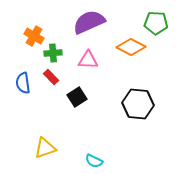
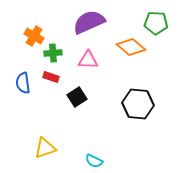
orange diamond: rotated 12 degrees clockwise
red rectangle: rotated 28 degrees counterclockwise
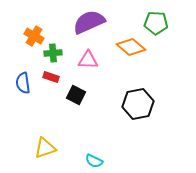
black square: moved 1 px left, 2 px up; rotated 30 degrees counterclockwise
black hexagon: rotated 16 degrees counterclockwise
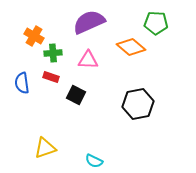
blue semicircle: moved 1 px left
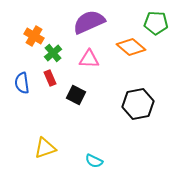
green cross: rotated 36 degrees counterclockwise
pink triangle: moved 1 px right, 1 px up
red rectangle: moved 1 px left, 1 px down; rotated 49 degrees clockwise
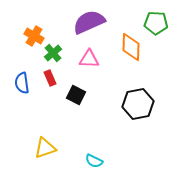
orange diamond: rotated 52 degrees clockwise
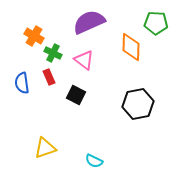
green cross: rotated 24 degrees counterclockwise
pink triangle: moved 5 px left, 1 px down; rotated 35 degrees clockwise
red rectangle: moved 1 px left, 1 px up
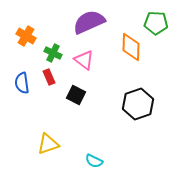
orange cross: moved 8 px left
black hexagon: rotated 8 degrees counterclockwise
yellow triangle: moved 3 px right, 4 px up
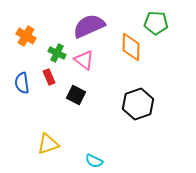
purple semicircle: moved 4 px down
green cross: moved 4 px right
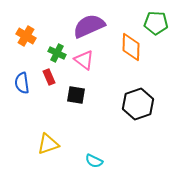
black square: rotated 18 degrees counterclockwise
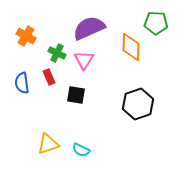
purple semicircle: moved 2 px down
pink triangle: rotated 25 degrees clockwise
cyan semicircle: moved 13 px left, 11 px up
